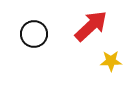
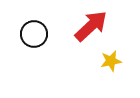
yellow star: rotated 10 degrees counterclockwise
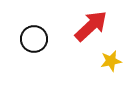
black circle: moved 5 px down
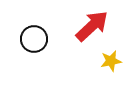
red arrow: moved 1 px right
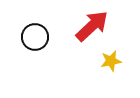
black circle: moved 1 px right, 2 px up
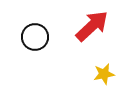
yellow star: moved 7 px left, 13 px down
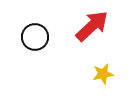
yellow star: moved 1 px left
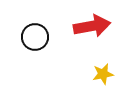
red arrow: rotated 33 degrees clockwise
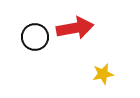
red arrow: moved 17 px left, 2 px down
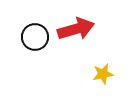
red arrow: moved 1 px right, 1 px down; rotated 6 degrees counterclockwise
